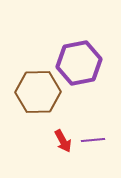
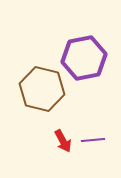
purple hexagon: moved 5 px right, 5 px up
brown hexagon: moved 4 px right, 3 px up; rotated 15 degrees clockwise
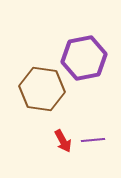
brown hexagon: rotated 6 degrees counterclockwise
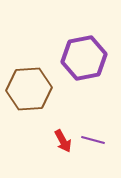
brown hexagon: moved 13 px left; rotated 12 degrees counterclockwise
purple line: rotated 20 degrees clockwise
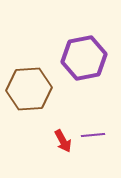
purple line: moved 5 px up; rotated 20 degrees counterclockwise
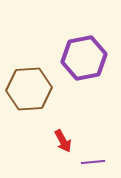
purple line: moved 27 px down
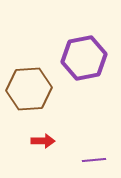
red arrow: moved 20 px left; rotated 60 degrees counterclockwise
purple line: moved 1 px right, 2 px up
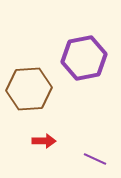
red arrow: moved 1 px right
purple line: moved 1 px right, 1 px up; rotated 30 degrees clockwise
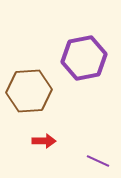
brown hexagon: moved 2 px down
purple line: moved 3 px right, 2 px down
